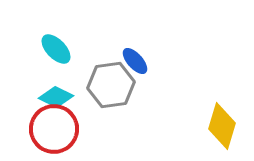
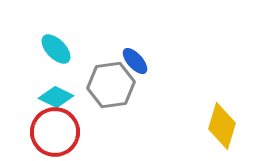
red circle: moved 1 px right, 3 px down
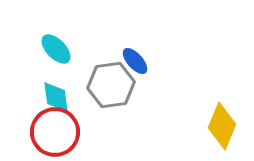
cyan diamond: rotated 56 degrees clockwise
yellow diamond: rotated 6 degrees clockwise
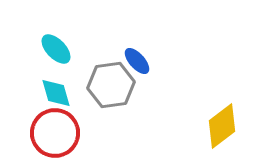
blue ellipse: moved 2 px right
cyan diamond: moved 4 px up; rotated 8 degrees counterclockwise
yellow diamond: rotated 30 degrees clockwise
red circle: moved 1 px down
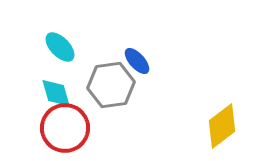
cyan ellipse: moved 4 px right, 2 px up
red circle: moved 10 px right, 5 px up
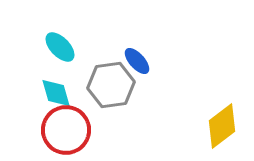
red circle: moved 1 px right, 2 px down
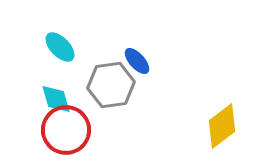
cyan diamond: moved 6 px down
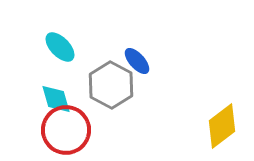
gray hexagon: rotated 24 degrees counterclockwise
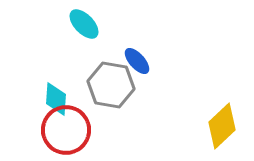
cyan ellipse: moved 24 px right, 23 px up
gray hexagon: rotated 18 degrees counterclockwise
cyan diamond: rotated 20 degrees clockwise
yellow diamond: rotated 6 degrees counterclockwise
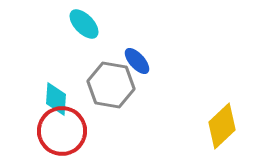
red circle: moved 4 px left, 1 px down
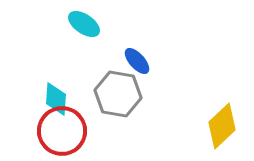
cyan ellipse: rotated 12 degrees counterclockwise
gray hexagon: moved 7 px right, 9 px down
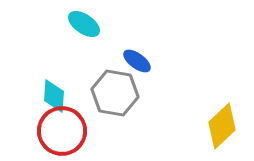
blue ellipse: rotated 12 degrees counterclockwise
gray hexagon: moved 3 px left, 1 px up
cyan diamond: moved 2 px left, 3 px up
